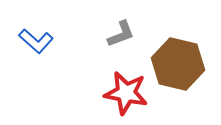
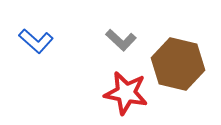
gray L-shape: moved 6 px down; rotated 64 degrees clockwise
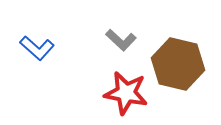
blue L-shape: moved 1 px right, 7 px down
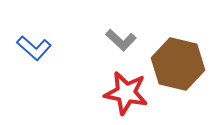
blue L-shape: moved 3 px left
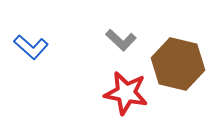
blue L-shape: moved 3 px left, 1 px up
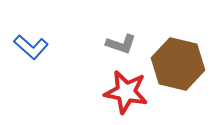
gray L-shape: moved 4 px down; rotated 24 degrees counterclockwise
red star: moved 1 px up
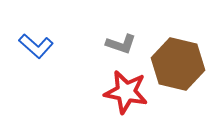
blue L-shape: moved 5 px right, 1 px up
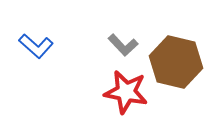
gray L-shape: moved 2 px right, 1 px down; rotated 28 degrees clockwise
brown hexagon: moved 2 px left, 2 px up
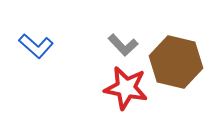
red star: moved 4 px up
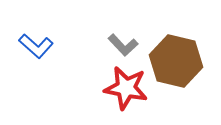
brown hexagon: moved 1 px up
